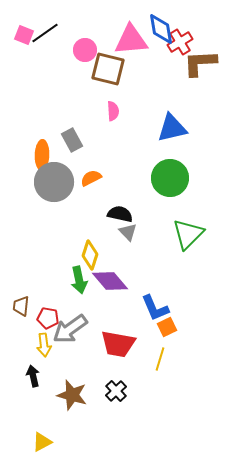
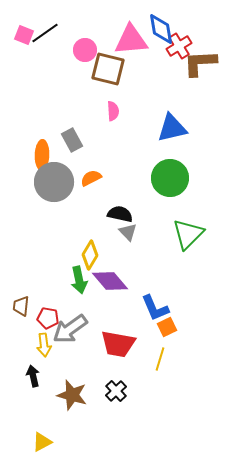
red cross: moved 1 px left, 4 px down
yellow diamond: rotated 12 degrees clockwise
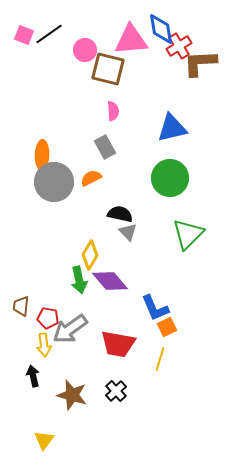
black line: moved 4 px right, 1 px down
gray rectangle: moved 33 px right, 7 px down
yellow triangle: moved 2 px right, 2 px up; rotated 25 degrees counterclockwise
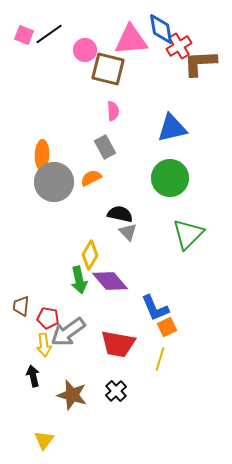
gray arrow: moved 2 px left, 3 px down
